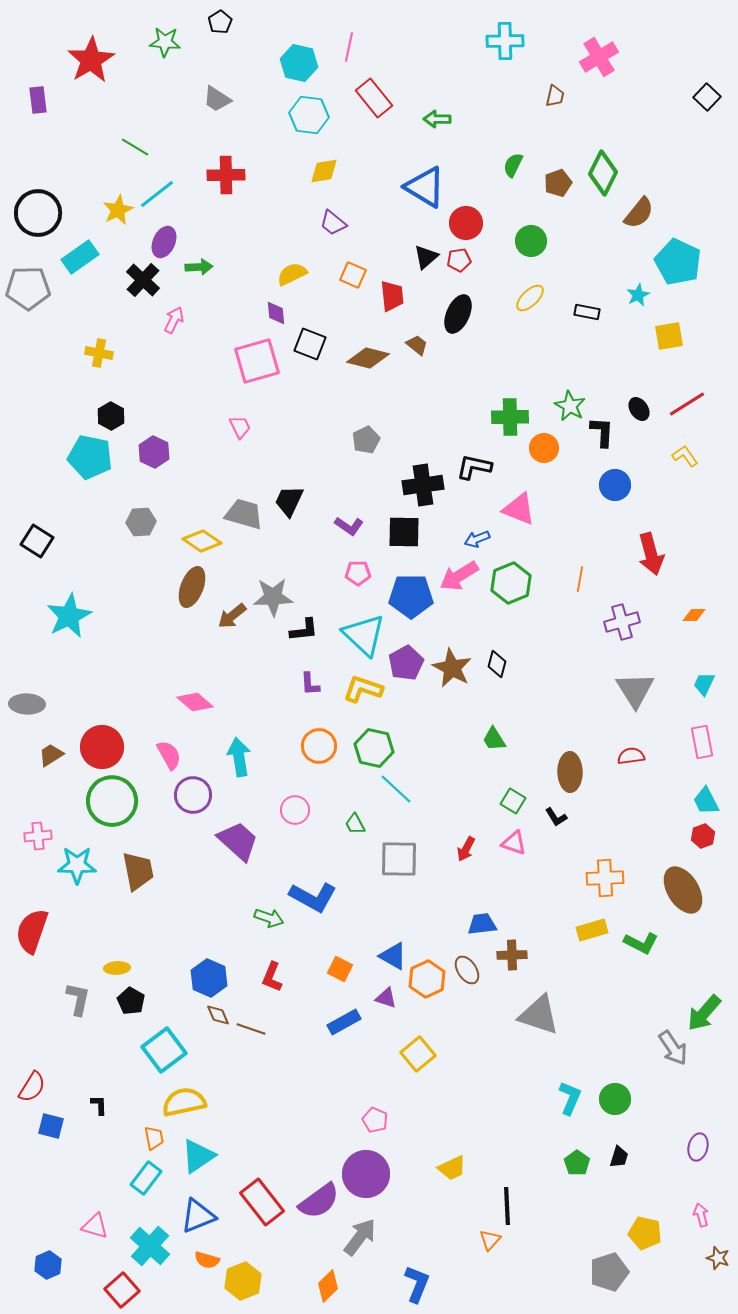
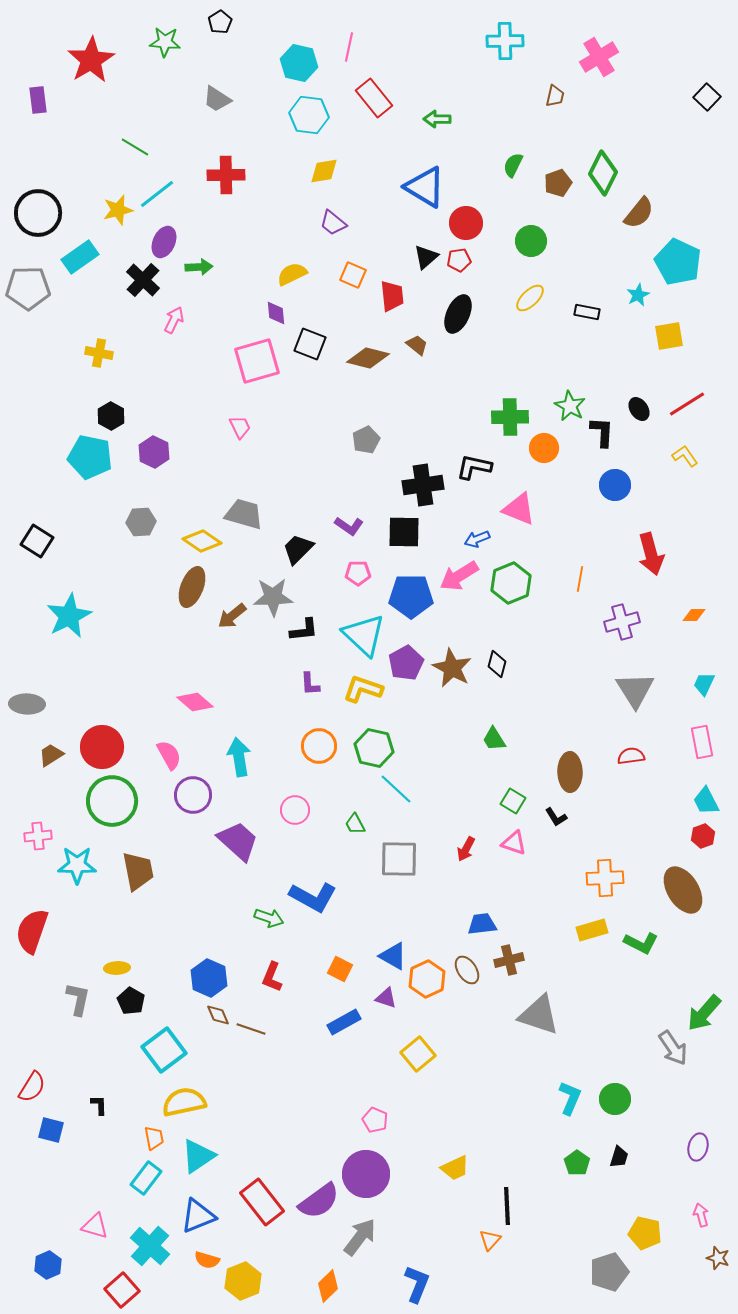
yellow star at (118, 210): rotated 12 degrees clockwise
black trapezoid at (289, 501): moved 9 px right, 48 px down; rotated 20 degrees clockwise
brown cross at (512, 955): moved 3 px left, 5 px down; rotated 12 degrees counterclockwise
blue square at (51, 1126): moved 4 px down
yellow trapezoid at (452, 1168): moved 3 px right
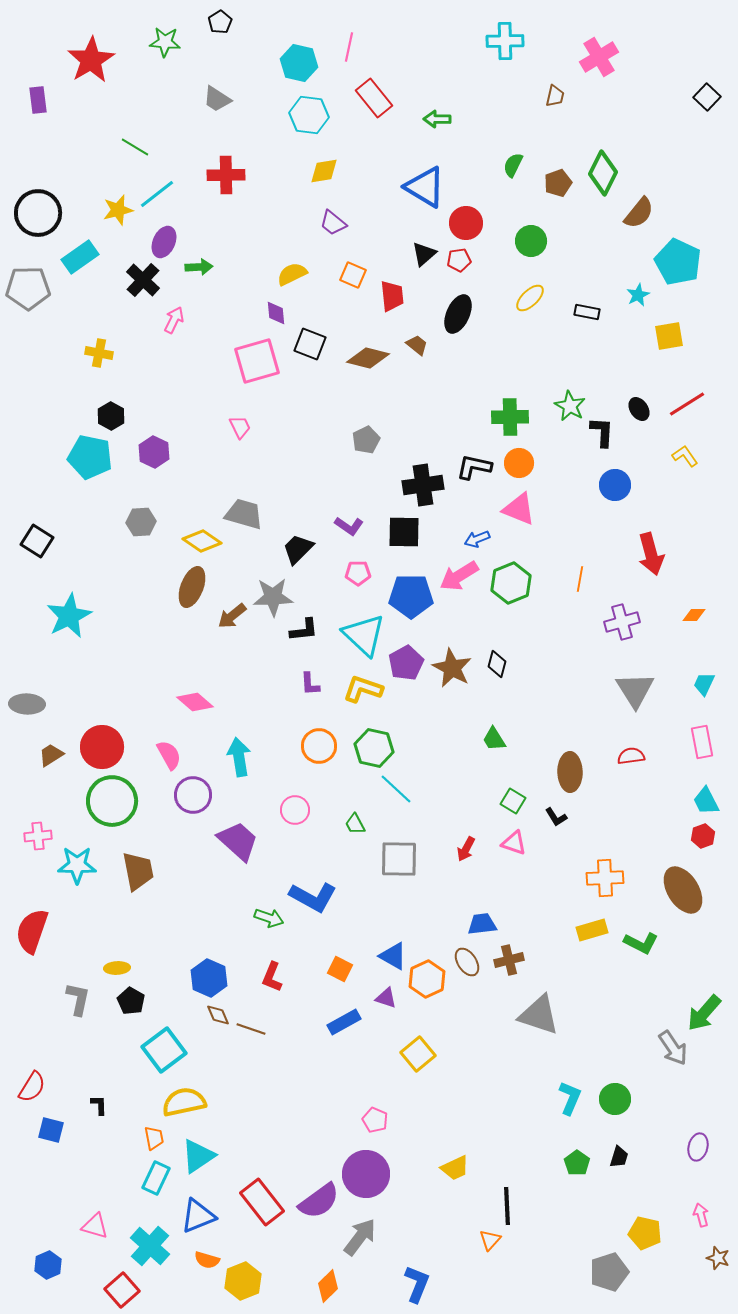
black triangle at (426, 257): moved 2 px left, 3 px up
orange circle at (544, 448): moved 25 px left, 15 px down
brown ellipse at (467, 970): moved 8 px up
cyan rectangle at (146, 1178): moved 10 px right; rotated 12 degrees counterclockwise
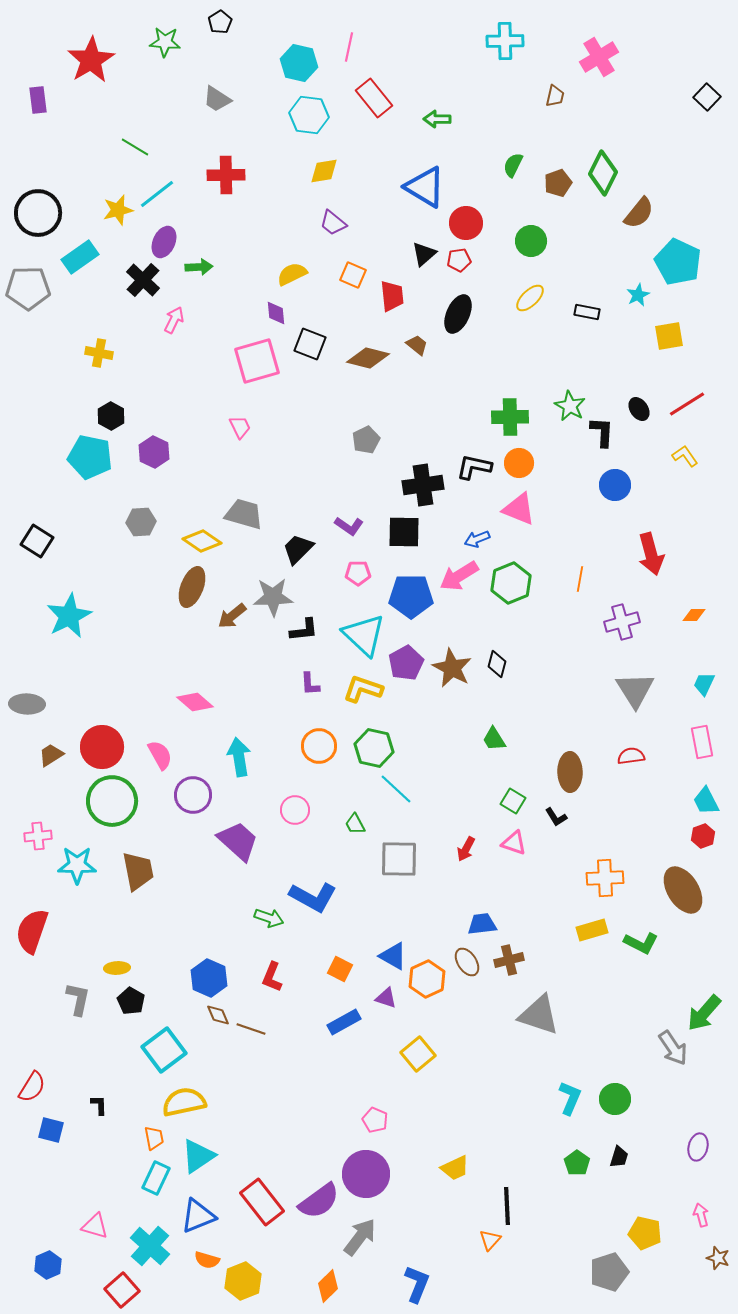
pink semicircle at (169, 755): moved 9 px left
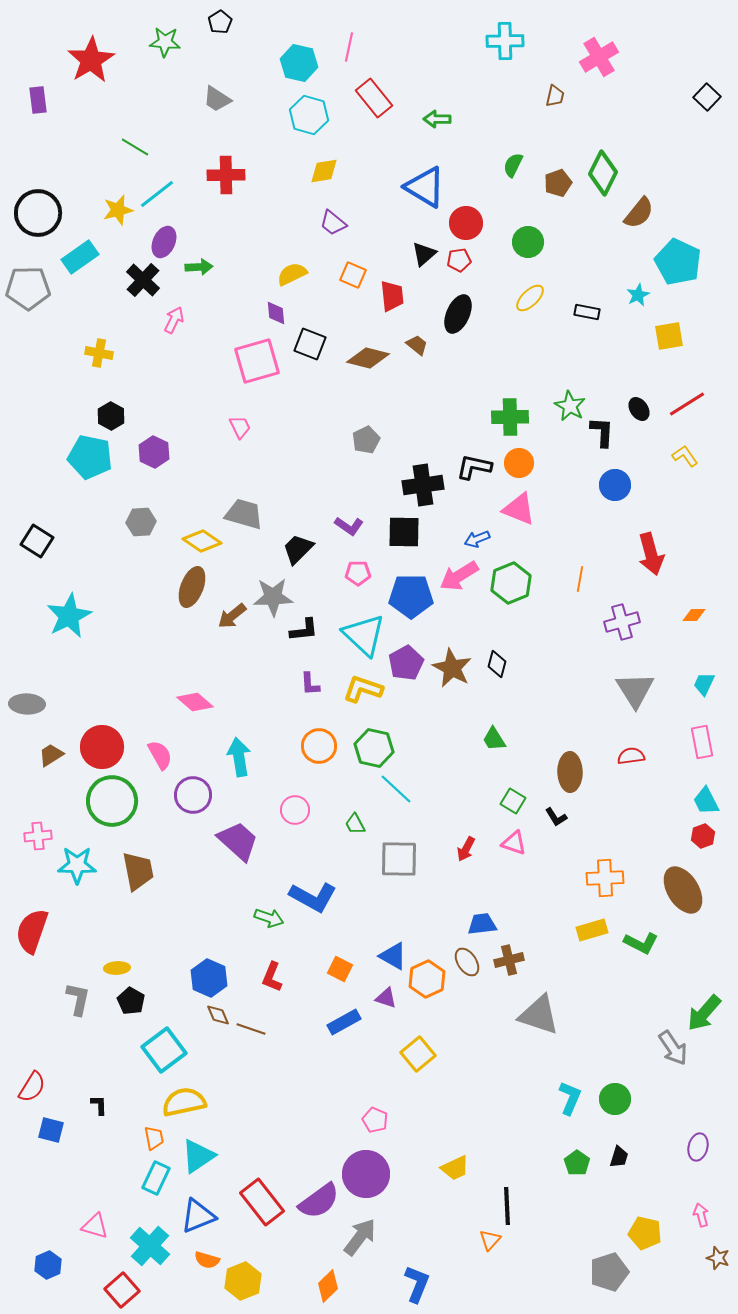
cyan hexagon at (309, 115): rotated 9 degrees clockwise
green circle at (531, 241): moved 3 px left, 1 px down
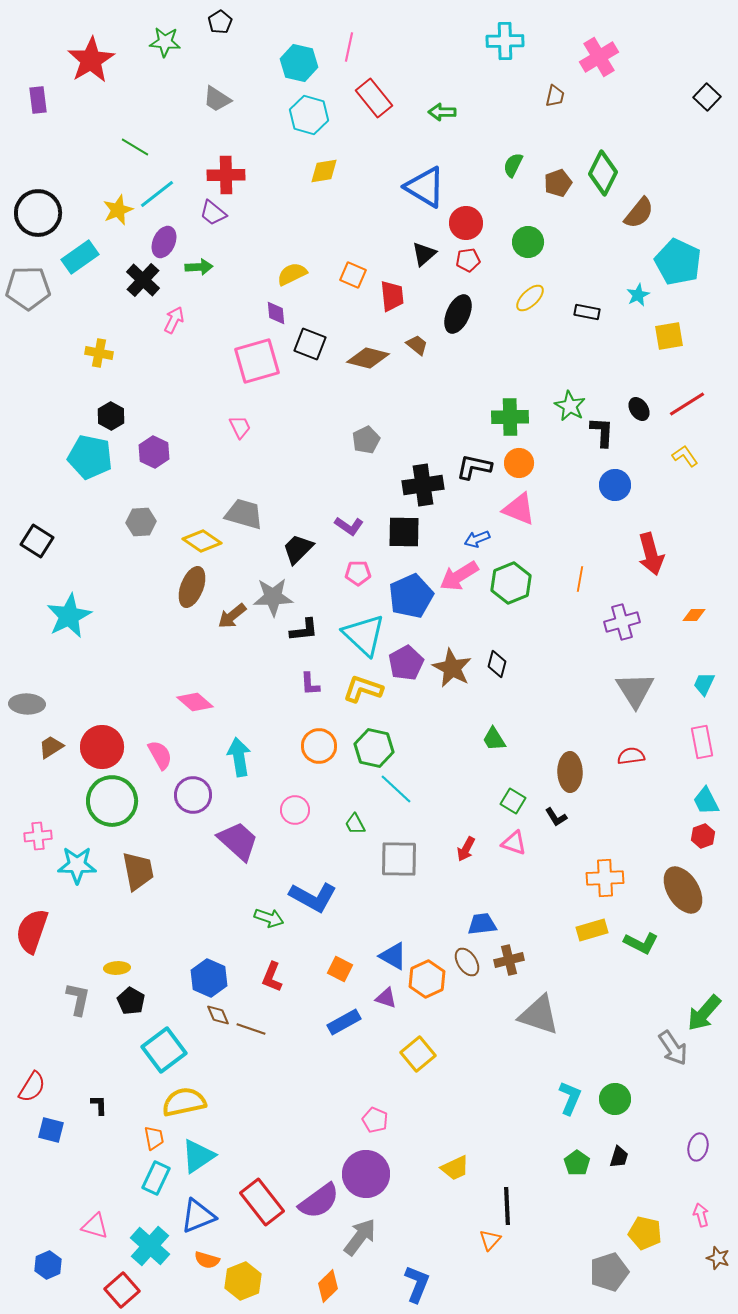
green arrow at (437, 119): moved 5 px right, 7 px up
yellow star at (118, 210): rotated 8 degrees counterclockwise
purple trapezoid at (333, 223): moved 120 px left, 10 px up
red pentagon at (459, 260): moved 9 px right
blue pentagon at (411, 596): rotated 24 degrees counterclockwise
brown trapezoid at (51, 755): moved 8 px up
